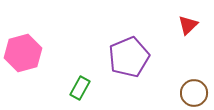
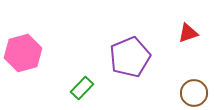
red triangle: moved 8 px down; rotated 25 degrees clockwise
purple pentagon: moved 1 px right
green rectangle: moved 2 px right; rotated 15 degrees clockwise
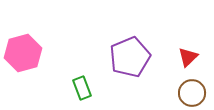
red triangle: moved 24 px down; rotated 25 degrees counterclockwise
green rectangle: rotated 65 degrees counterclockwise
brown circle: moved 2 px left
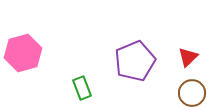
purple pentagon: moved 5 px right, 4 px down
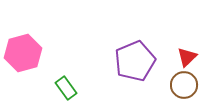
red triangle: moved 1 px left
green rectangle: moved 16 px left; rotated 15 degrees counterclockwise
brown circle: moved 8 px left, 8 px up
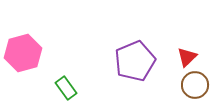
brown circle: moved 11 px right
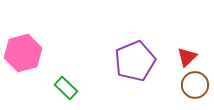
green rectangle: rotated 10 degrees counterclockwise
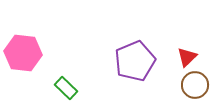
pink hexagon: rotated 21 degrees clockwise
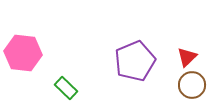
brown circle: moved 3 px left
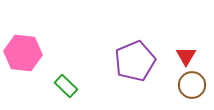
red triangle: moved 1 px left, 1 px up; rotated 15 degrees counterclockwise
green rectangle: moved 2 px up
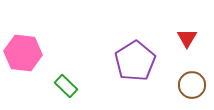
red triangle: moved 1 px right, 18 px up
purple pentagon: rotated 9 degrees counterclockwise
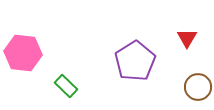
brown circle: moved 6 px right, 2 px down
